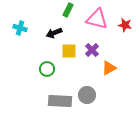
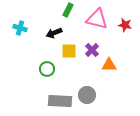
orange triangle: moved 3 px up; rotated 28 degrees clockwise
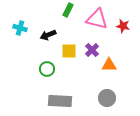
red star: moved 2 px left, 1 px down
black arrow: moved 6 px left, 2 px down
gray circle: moved 20 px right, 3 px down
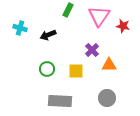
pink triangle: moved 2 px right, 3 px up; rotated 50 degrees clockwise
yellow square: moved 7 px right, 20 px down
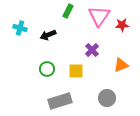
green rectangle: moved 1 px down
red star: moved 1 px left, 1 px up; rotated 16 degrees counterclockwise
orange triangle: moved 12 px right; rotated 21 degrees counterclockwise
gray rectangle: rotated 20 degrees counterclockwise
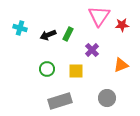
green rectangle: moved 23 px down
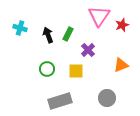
red star: rotated 16 degrees counterclockwise
black arrow: rotated 91 degrees clockwise
purple cross: moved 4 px left
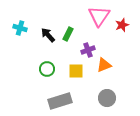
black arrow: rotated 21 degrees counterclockwise
purple cross: rotated 24 degrees clockwise
orange triangle: moved 17 px left
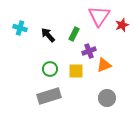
green rectangle: moved 6 px right
purple cross: moved 1 px right, 1 px down
green circle: moved 3 px right
gray rectangle: moved 11 px left, 5 px up
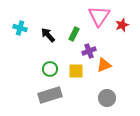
gray rectangle: moved 1 px right, 1 px up
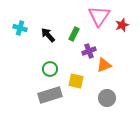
yellow square: moved 10 px down; rotated 14 degrees clockwise
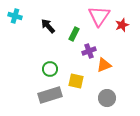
cyan cross: moved 5 px left, 12 px up
black arrow: moved 9 px up
